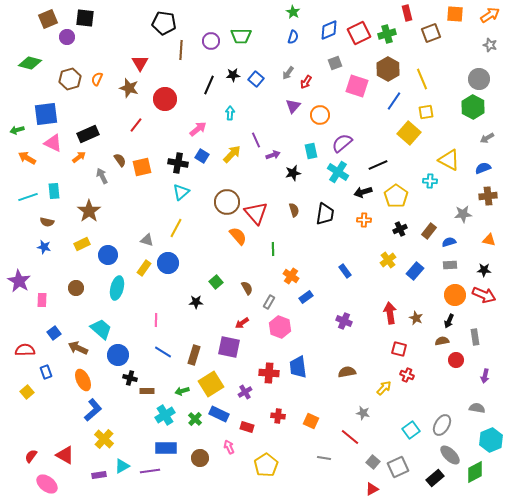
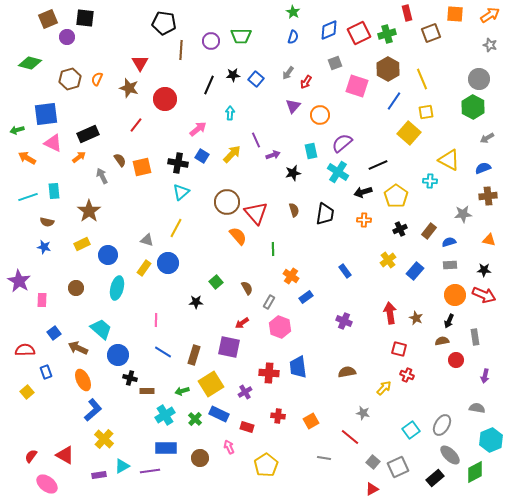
orange square at (311, 421): rotated 35 degrees clockwise
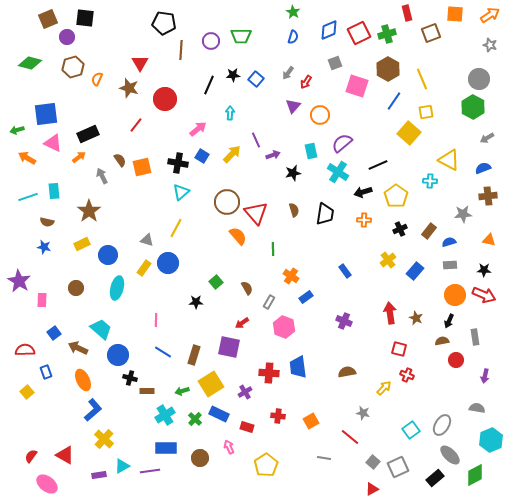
brown hexagon at (70, 79): moved 3 px right, 12 px up
pink hexagon at (280, 327): moved 4 px right
green diamond at (475, 472): moved 3 px down
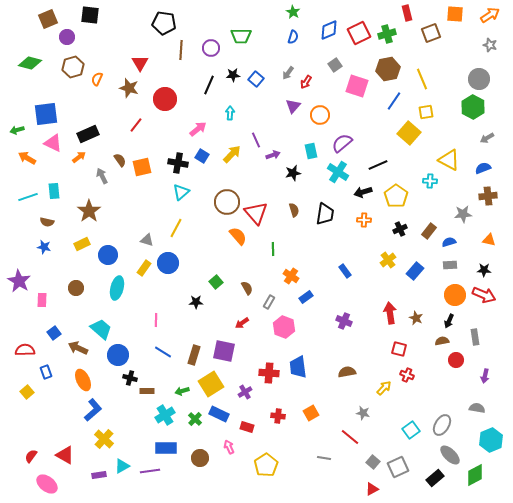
black square at (85, 18): moved 5 px right, 3 px up
purple circle at (211, 41): moved 7 px down
gray square at (335, 63): moved 2 px down; rotated 16 degrees counterclockwise
brown hexagon at (388, 69): rotated 20 degrees clockwise
purple square at (229, 347): moved 5 px left, 4 px down
orange square at (311, 421): moved 8 px up
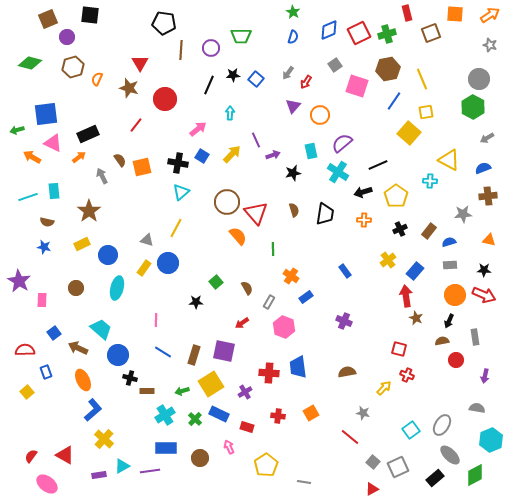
orange arrow at (27, 158): moved 5 px right, 1 px up
red arrow at (390, 313): moved 16 px right, 17 px up
gray line at (324, 458): moved 20 px left, 24 px down
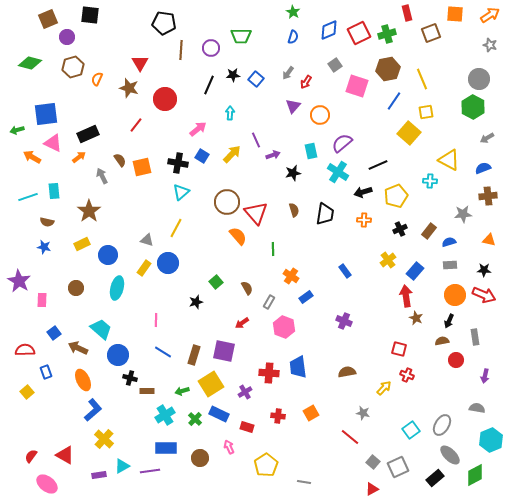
yellow pentagon at (396, 196): rotated 15 degrees clockwise
black star at (196, 302): rotated 16 degrees counterclockwise
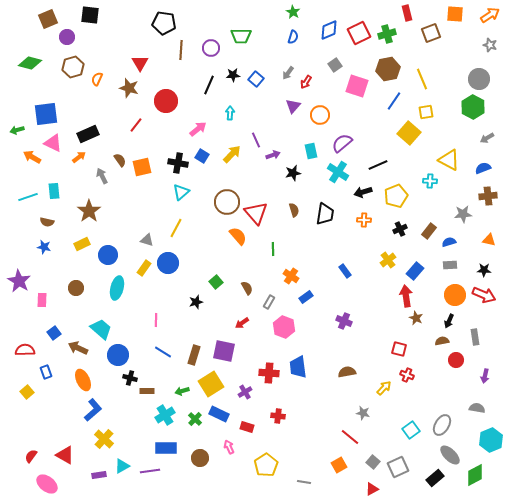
red circle at (165, 99): moved 1 px right, 2 px down
orange square at (311, 413): moved 28 px right, 52 px down
